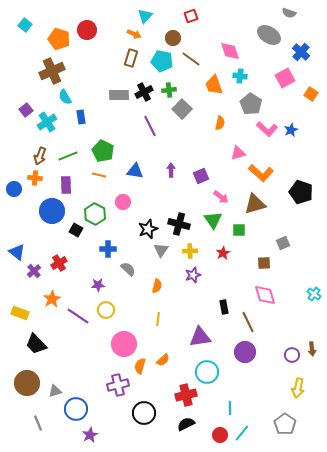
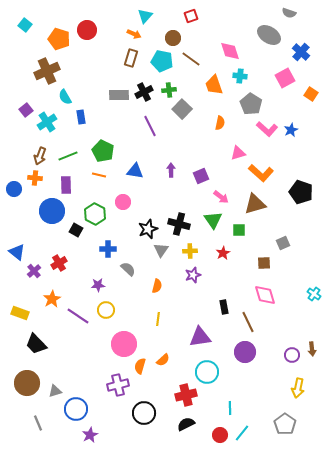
brown cross at (52, 71): moved 5 px left
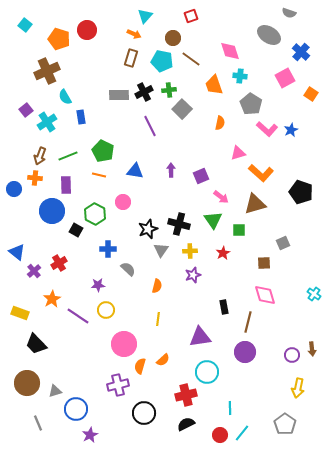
brown line at (248, 322): rotated 40 degrees clockwise
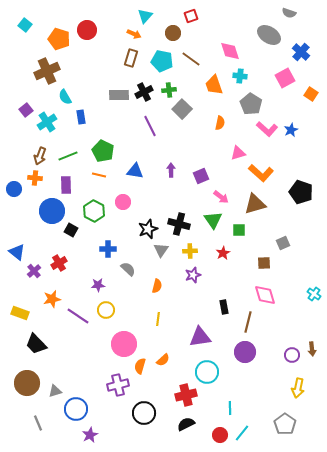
brown circle at (173, 38): moved 5 px up
green hexagon at (95, 214): moved 1 px left, 3 px up
black square at (76, 230): moved 5 px left
orange star at (52, 299): rotated 18 degrees clockwise
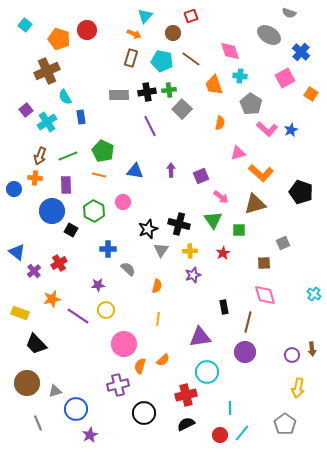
black cross at (144, 92): moved 3 px right; rotated 18 degrees clockwise
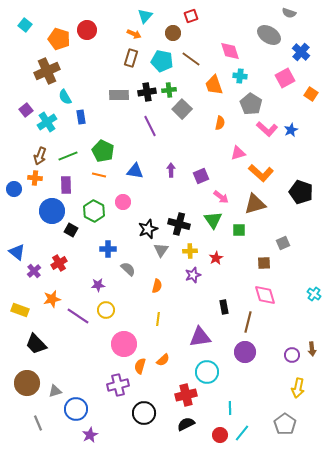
red star at (223, 253): moved 7 px left, 5 px down
yellow rectangle at (20, 313): moved 3 px up
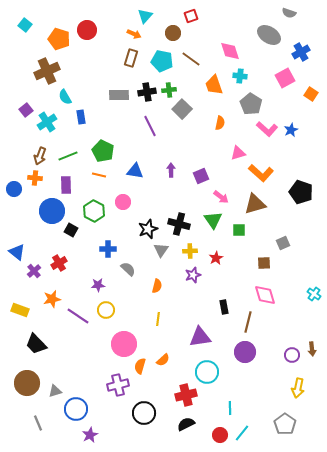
blue cross at (301, 52): rotated 18 degrees clockwise
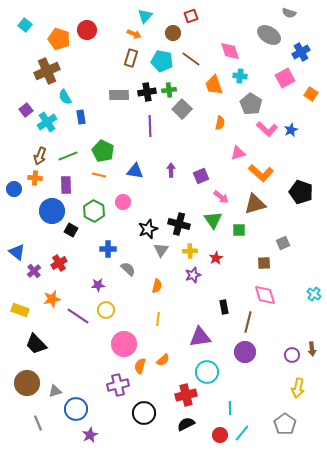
purple line at (150, 126): rotated 25 degrees clockwise
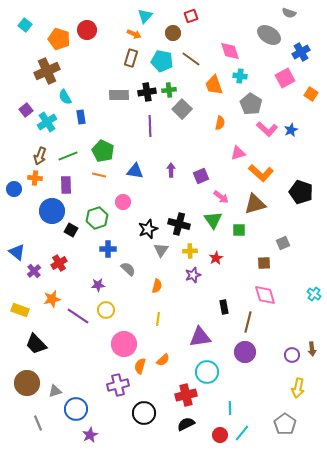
green hexagon at (94, 211): moved 3 px right, 7 px down; rotated 15 degrees clockwise
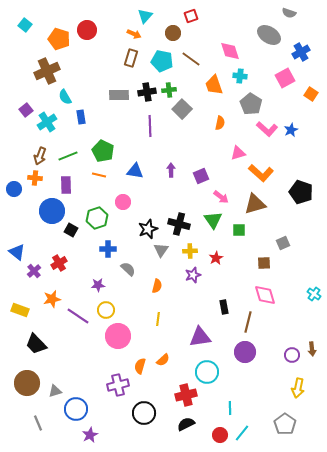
pink circle at (124, 344): moved 6 px left, 8 px up
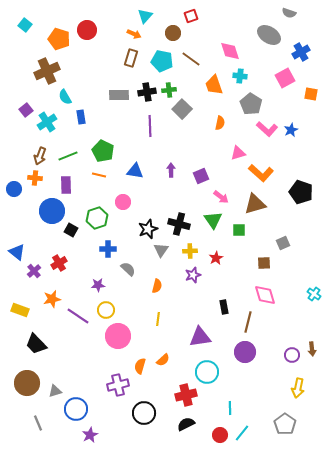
orange square at (311, 94): rotated 24 degrees counterclockwise
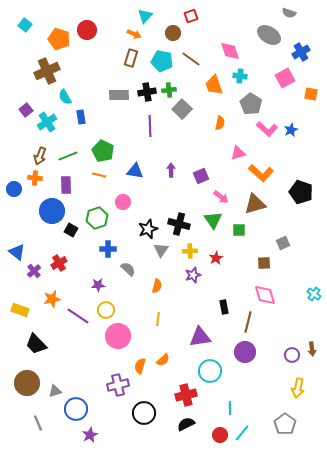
cyan circle at (207, 372): moved 3 px right, 1 px up
